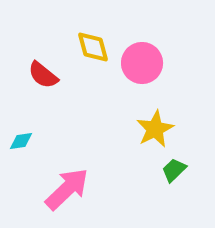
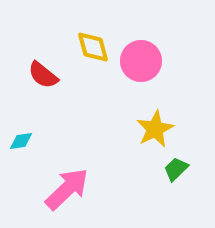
pink circle: moved 1 px left, 2 px up
green trapezoid: moved 2 px right, 1 px up
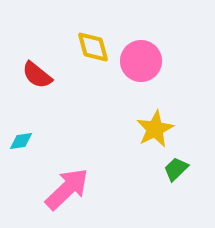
red semicircle: moved 6 px left
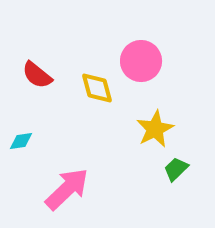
yellow diamond: moved 4 px right, 41 px down
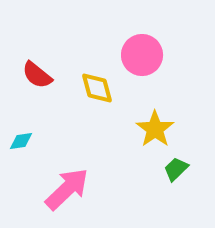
pink circle: moved 1 px right, 6 px up
yellow star: rotated 9 degrees counterclockwise
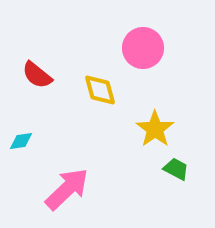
pink circle: moved 1 px right, 7 px up
yellow diamond: moved 3 px right, 2 px down
green trapezoid: rotated 72 degrees clockwise
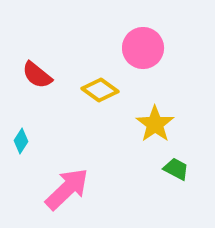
yellow diamond: rotated 39 degrees counterclockwise
yellow star: moved 5 px up
cyan diamond: rotated 50 degrees counterclockwise
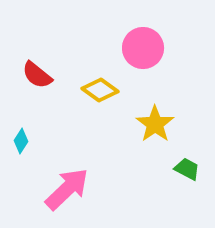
green trapezoid: moved 11 px right
